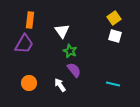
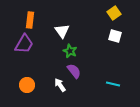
yellow square: moved 5 px up
purple semicircle: moved 1 px down
orange circle: moved 2 px left, 2 px down
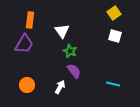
white arrow: moved 2 px down; rotated 64 degrees clockwise
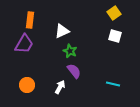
white triangle: rotated 42 degrees clockwise
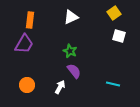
white triangle: moved 9 px right, 14 px up
white square: moved 4 px right
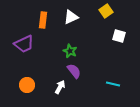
yellow square: moved 8 px left, 2 px up
orange rectangle: moved 13 px right
purple trapezoid: rotated 35 degrees clockwise
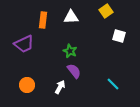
white triangle: rotated 21 degrees clockwise
cyan line: rotated 32 degrees clockwise
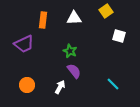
white triangle: moved 3 px right, 1 px down
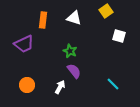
white triangle: rotated 21 degrees clockwise
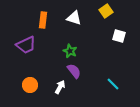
purple trapezoid: moved 2 px right, 1 px down
orange circle: moved 3 px right
